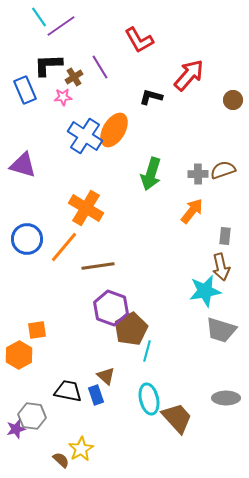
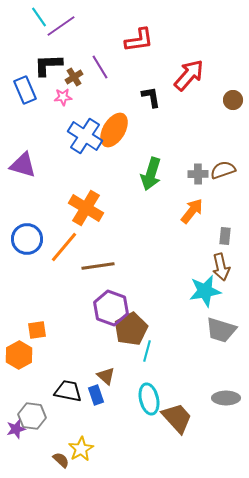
red L-shape at (139, 40): rotated 68 degrees counterclockwise
black L-shape at (151, 97): rotated 65 degrees clockwise
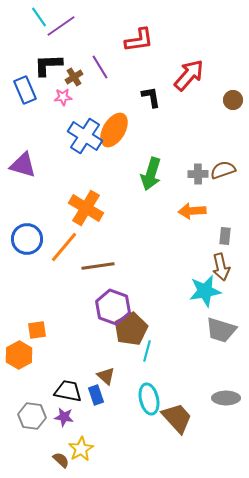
orange arrow at (192, 211): rotated 132 degrees counterclockwise
purple hexagon at (111, 308): moved 2 px right, 1 px up
purple star at (16, 429): moved 48 px right, 12 px up; rotated 24 degrees clockwise
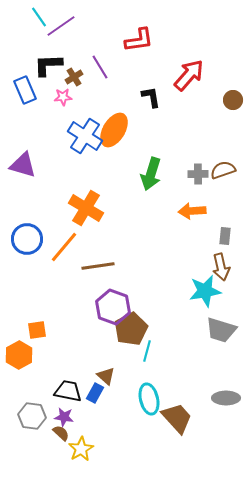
blue rectangle at (96, 395): moved 1 px left, 2 px up; rotated 48 degrees clockwise
brown semicircle at (61, 460): moved 27 px up
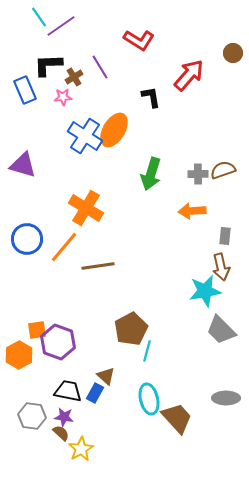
red L-shape at (139, 40): rotated 40 degrees clockwise
brown circle at (233, 100): moved 47 px up
purple hexagon at (113, 307): moved 55 px left, 35 px down
gray trapezoid at (221, 330): rotated 28 degrees clockwise
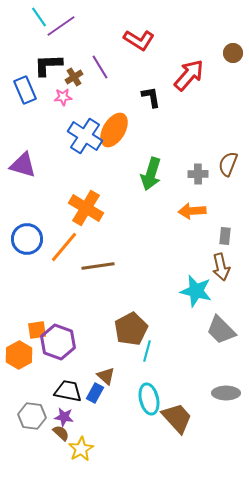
brown semicircle at (223, 170): moved 5 px right, 6 px up; rotated 50 degrees counterclockwise
cyan star at (205, 291): moved 9 px left; rotated 24 degrees clockwise
gray ellipse at (226, 398): moved 5 px up
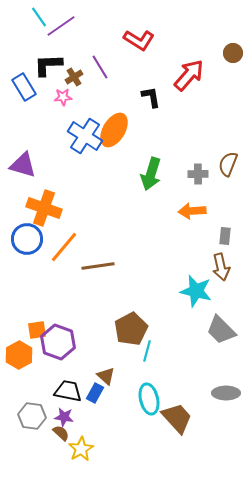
blue rectangle at (25, 90): moved 1 px left, 3 px up; rotated 8 degrees counterclockwise
orange cross at (86, 208): moved 42 px left; rotated 12 degrees counterclockwise
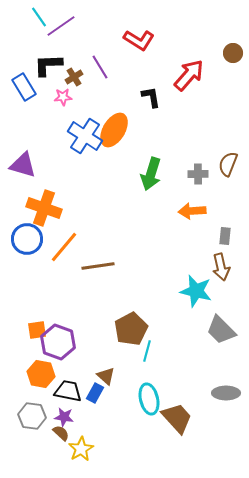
orange hexagon at (19, 355): moved 22 px right, 19 px down; rotated 20 degrees counterclockwise
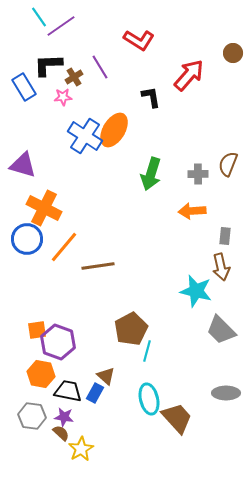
orange cross at (44, 208): rotated 8 degrees clockwise
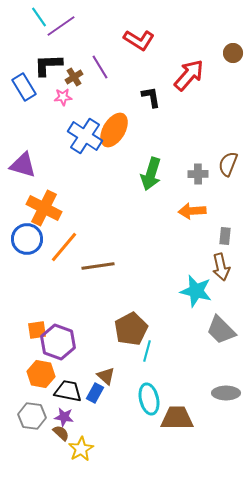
brown trapezoid at (177, 418): rotated 48 degrees counterclockwise
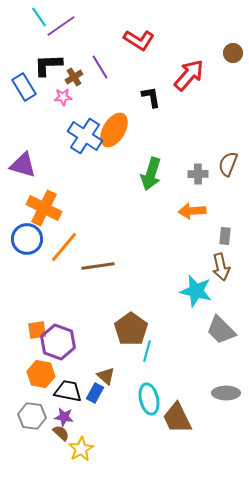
brown pentagon at (131, 329): rotated 8 degrees counterclockwise
brown trapezoid at (177, 418): rotated 116 degrees counterclockwise
